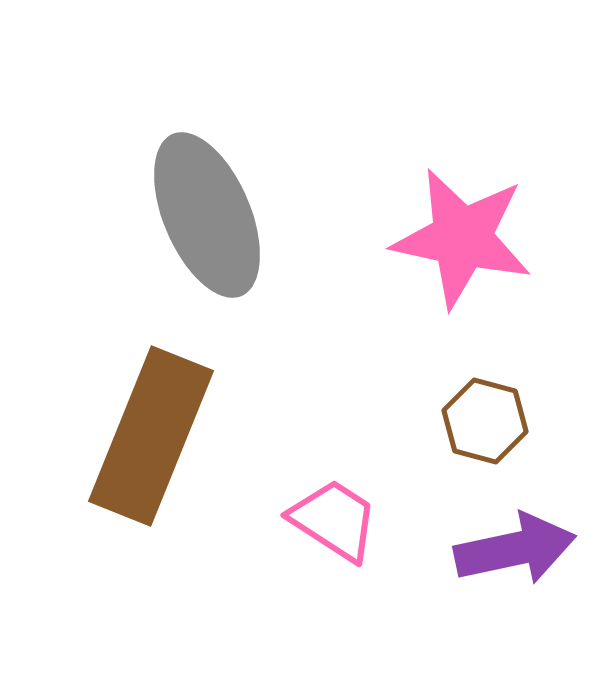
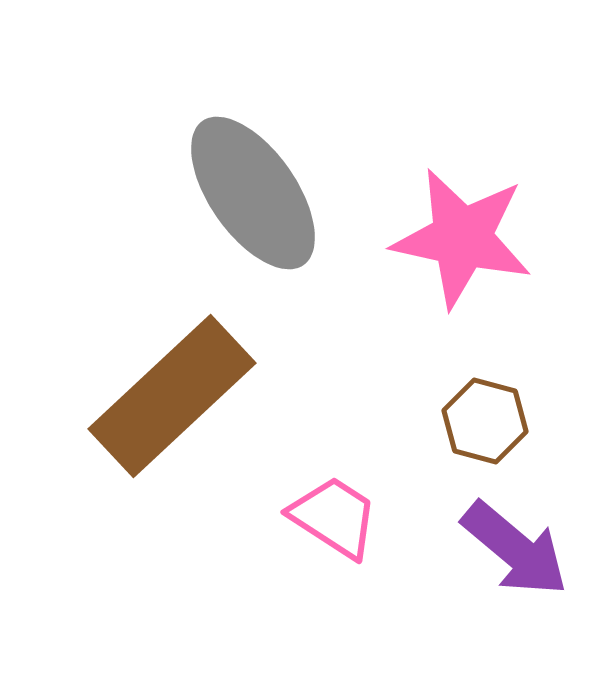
gray ellipse: moved 46 px right, 22 px up; rotated 12 degrees counterclockwise
brown rectangle: moved 21 px right, 40 px up; rotated 25 degrees clockwise
pink trapezoid: moved 3 px up
purple arrow: rotated 52 degrees clockwise
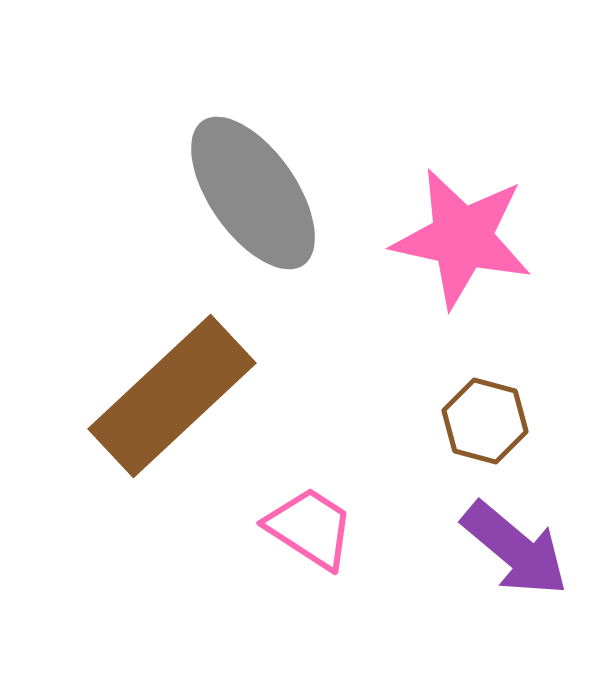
pink trapezoid: moved 24 px left, 11 px down
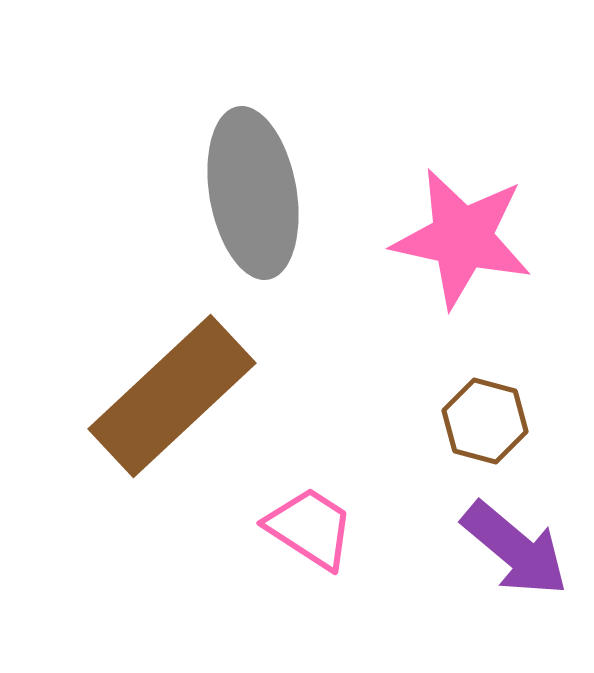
gray ellipse: rotated 25 degrees clockwise
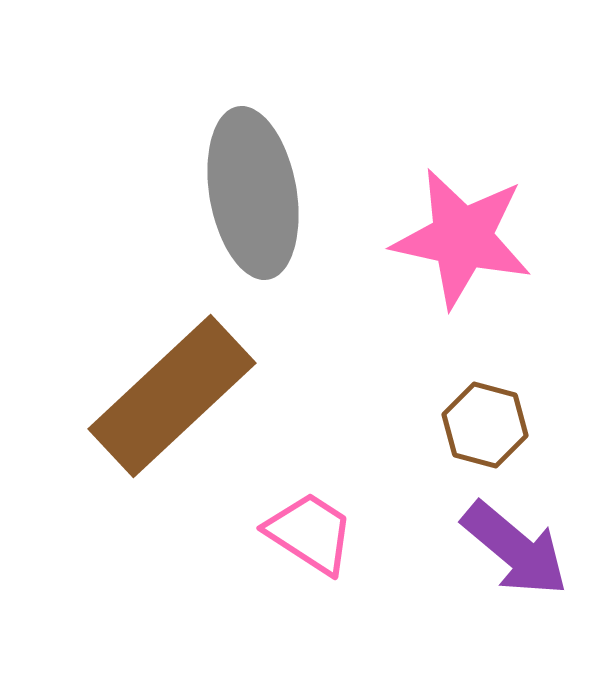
brown hexagon: moved 4 px down
pink trapezoid: moved 5 px down
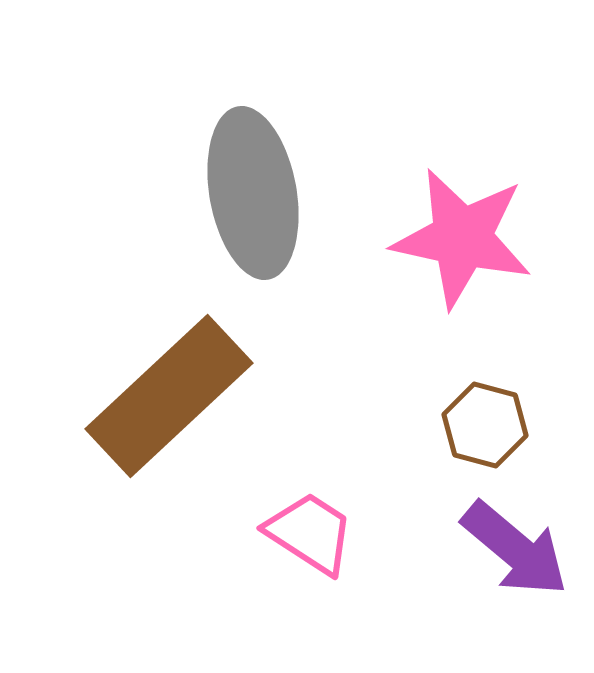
brown rectangle: moved 3 px left
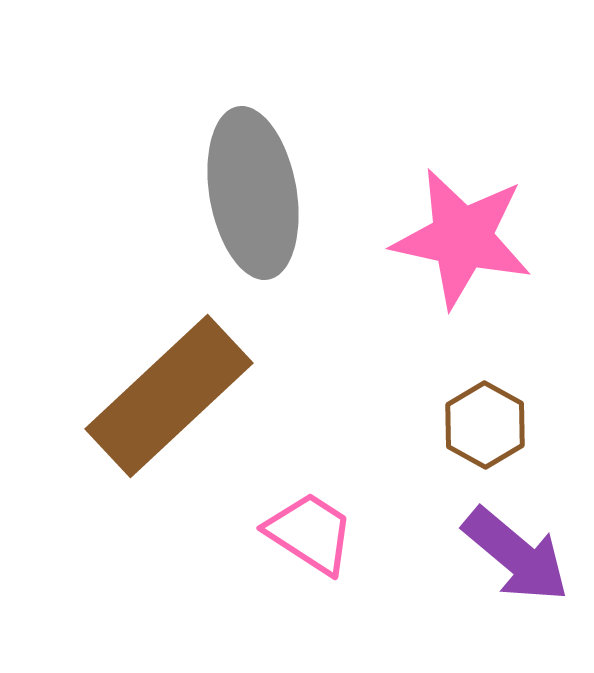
brown hexagon: rotated 14 degrees clockwise
purple arrow: moved 1 px right, 6 px down
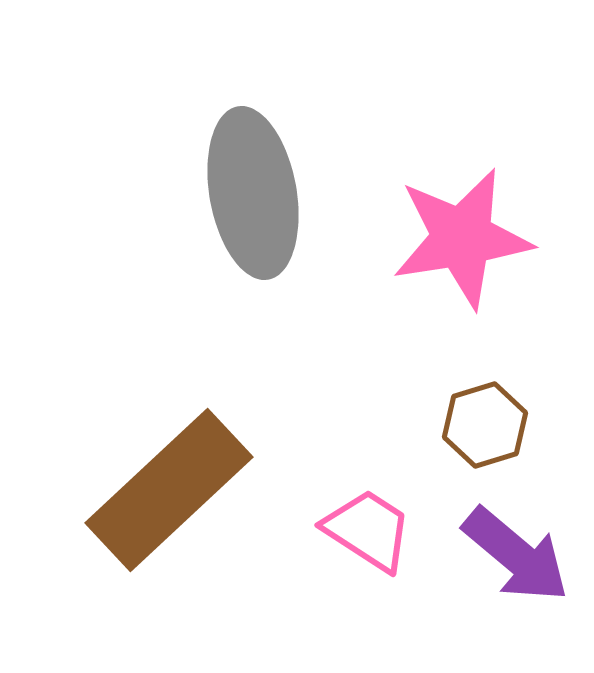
pink star: rotated 21 degrees counterclockwise
brown rectangle: moved 94 px down
brown hexagon: rotated 14 degrees clockwise
pink trapezoid: moved 58 px right, 3 px up
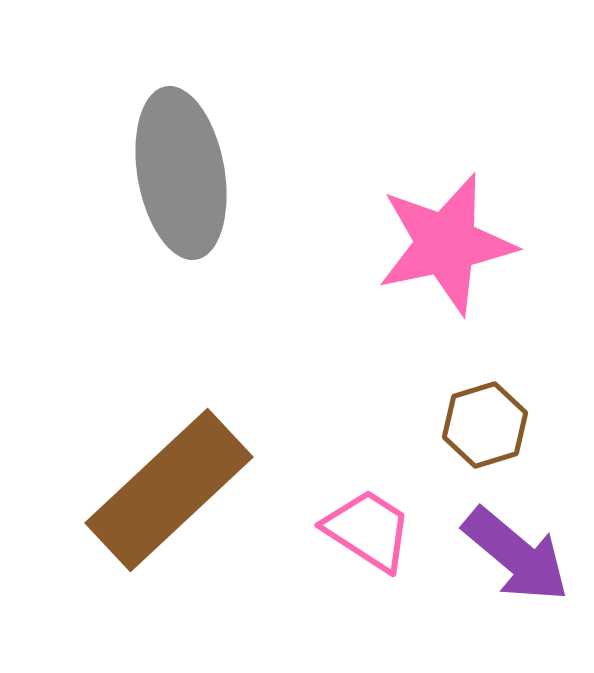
gray ellipse: moved 72 px left, 20 px up
pink star: moved 16 px left, 6 px down; rotated 3 degrees counterclockwise
